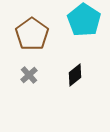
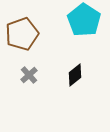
brown pentagon: moved 10 px left; rotated 16 degrees clockwise
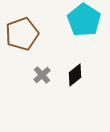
gray cross: moved 13 px right
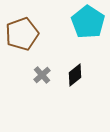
cyan pentagon: moved 4 px right, 2 px down
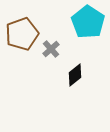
gray cross: moved 9 px right, 26 px up
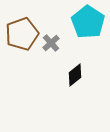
gray cross: moved 6 px up
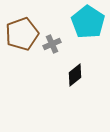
gray cross: moved 1 px right, 1 px down; rotated 18 degrees clockwise
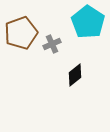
brown pentagon: moved 1 px left, 1 px up
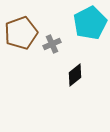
cyan pentagon: moved 2 px right, 1 px down; rotated 12 degrees clockwise
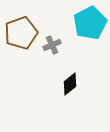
gray cross: moved 1 px down
black diamond: moved 5 px left, 9 px down
